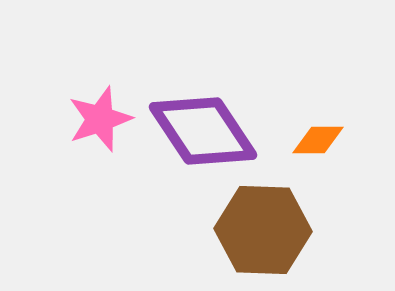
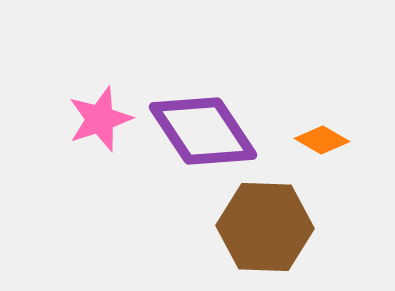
orange diamond: moved 4 px right; rotated 30 degrees clockwise
brown hexagon: moved 2 px right, 3 px up
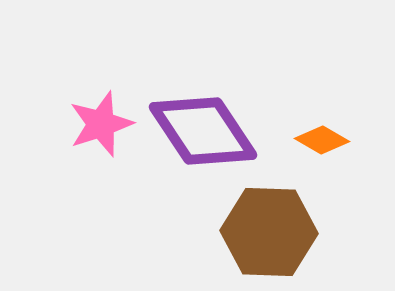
pink star: moved 1 px right, 5 px down
brown hexagon: moved 4 px right, 5 px down
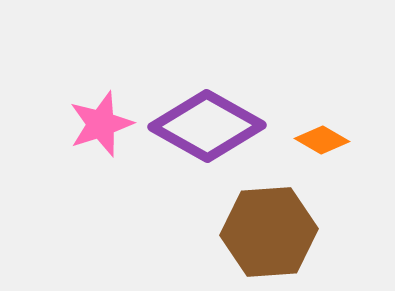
purple diamond: moved 4 px right, 5 px up; rotated 27 degrees counterclockwise
brown hexagon: rotated 6 degrees counterclockwise
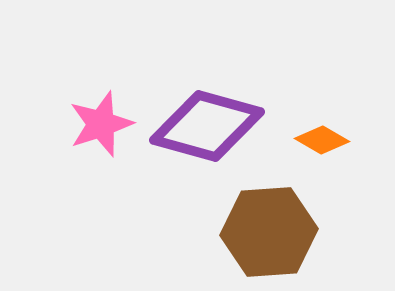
purple diamond: rotated 14 degrees counterclockwise
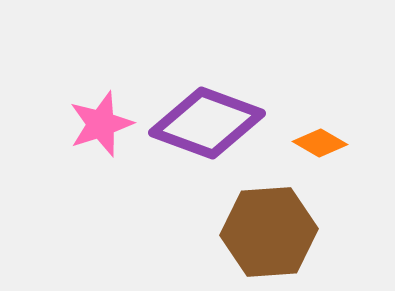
purple diamond: moved 3 px up; rotated 5 degrees clockwise
orange diamond: moved 2 px left, 3 px down
